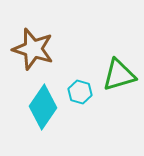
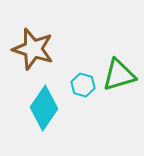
cyan hexagon: moved 3 px right, 7 px up
cyan diamond: moved 1 px right, 1 px down
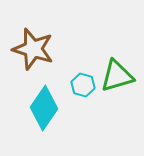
green triangle: moved 2 px left, 1 px down
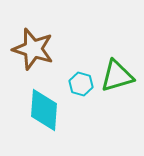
cyan hexagon: moved 2 px left, 1 px up
cyan diamond: moved 2 px down; rotated 30 degrees counterclockwise
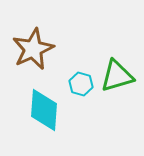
brown star: rotated 30 degrees clockwise
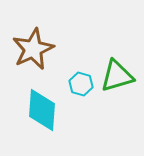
cyan diamond: moved 2 px left
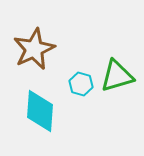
brown star: moved 1 px right
cyan diamond: moved 2 px left, 1 px down
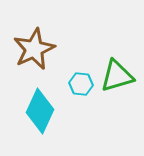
cyan hexagon: rotated 10 degrees counterclockwise
cyan diamond: rotated 21 degrees clockwise
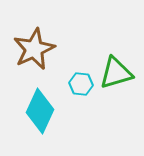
green triangle: moved 1 px left, 3 px up
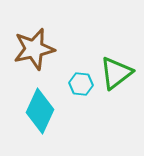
brown star: rotated 12 degrees clockwise
green triangle: rotated 21 degrees counterclockwise
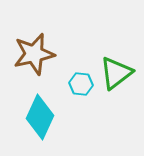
brown star: moved 5 px down
cyan diamond: moved 6 px down
